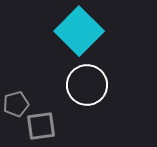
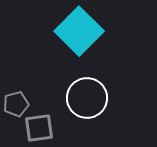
white circle: moved 13 px down
gray square: moved 2 px left, 2 px down
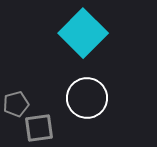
cyan square: moved 4 px right, 2 px down
